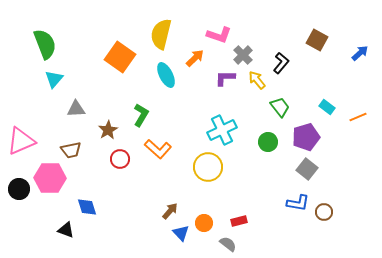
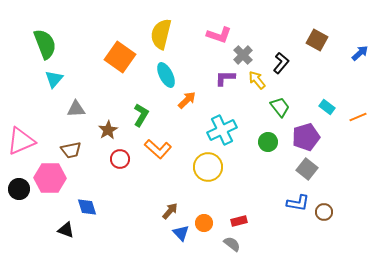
orange arrow: moved 8 px left, 42 px down
gray semicircle: moved 4 px right
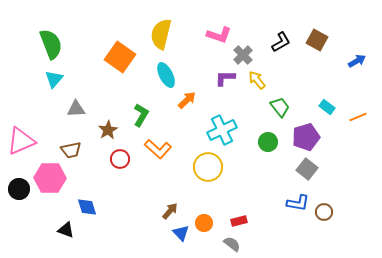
green semicircle: moved 6 px right
blue arrow: moved 3 px left, 8 px down; rotated 12 degrees clockwise
black L-shape: moved 21 px up; rotated 20 degrees clockwise
